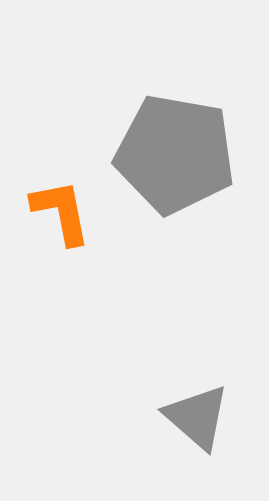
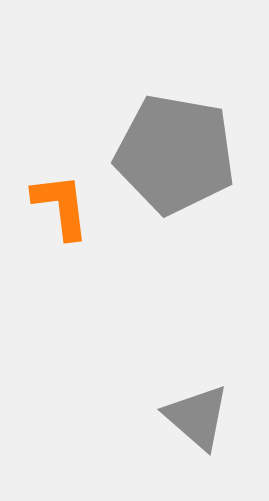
orange L-shape: moved 6 px up; rotated 4 degrees clockwise
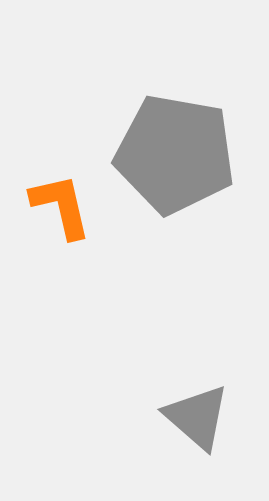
orange L-shape: rotated 6 degrees counterclockwise
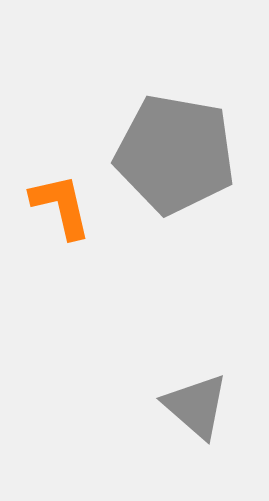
gray triangle: moved 1 px left, 11 px up
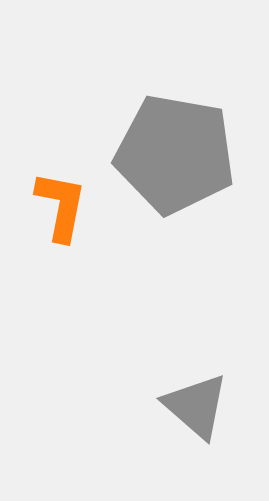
orange L-shape: rotated 24 degrees clockwise
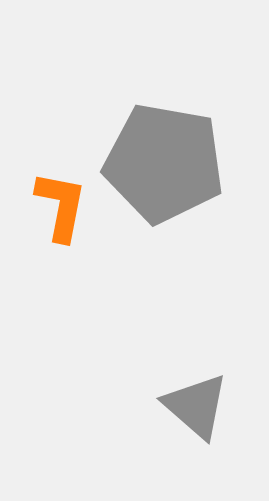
gray pentagon: moved 11 px left, 9 px down
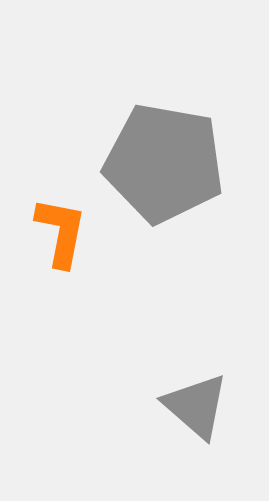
orange L-shape: moved 26 px down
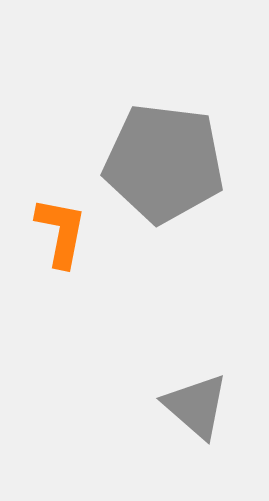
gray pentagon: rotated 3 degrees counterclockwise
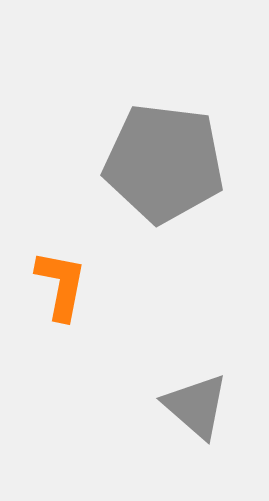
orange L-shape: moved 53 px down
